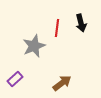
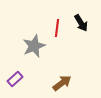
black arrow: rotated 18 degrees counterclockwise
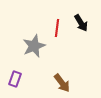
purple rectangle: rotated 28 degrees counterclockwise
brown arrow: rotated 90 degrees clockwise
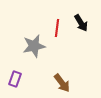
gray star: rotated 10 degrees clockwise
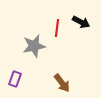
black arrow: moved 1 px up; rotated 30 degrees counterclockwise
